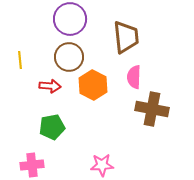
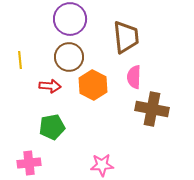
pink cross: moved 3 px left, 2 px up
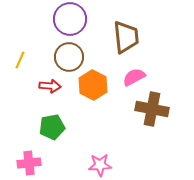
yellow line: rotated 30 degrees clockwise
pink semicircle: rotated 60 degrees clockwise
pink star: moved 2 px left
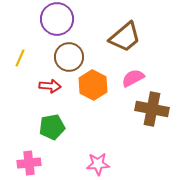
purple circle: moved 13 px left
brown trapezoid: moved 1 px left; rotated 56 degrees clockwise
yellow line: moved 2 px up
pink semicircle: moved 1 px left, 1 px down
pink star: moved 2 px left, 1 px up
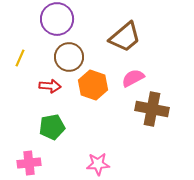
orange hexagon: rotated 8 degrees counterclockwise
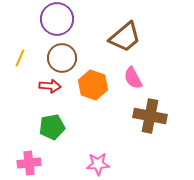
brown circle: moved 7 px left, 1 px down
pink semicircle: rotated 90 degrees counterclockwise
brown cross: moved 2 px left, 7 px down
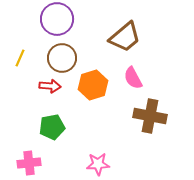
orange hexagon: rotated 24 degrees clockwise
